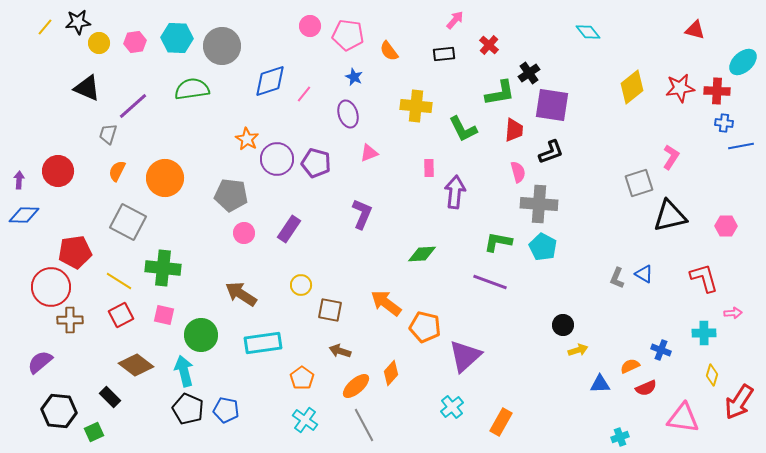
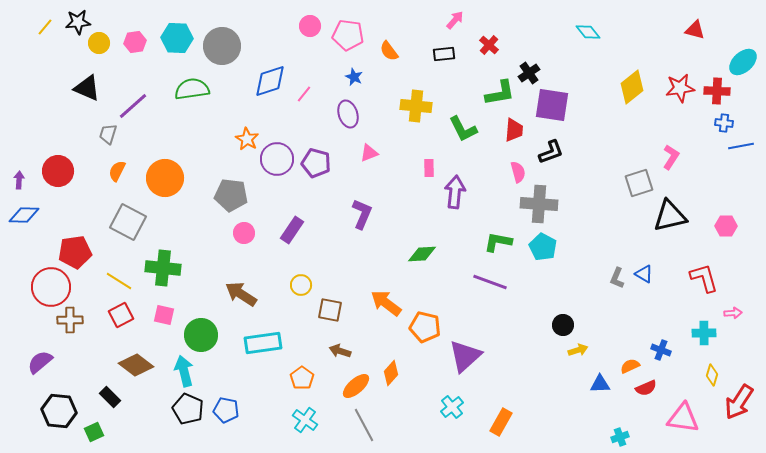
purple rectangle at (289, 229): moved 3 px right, 1 px down
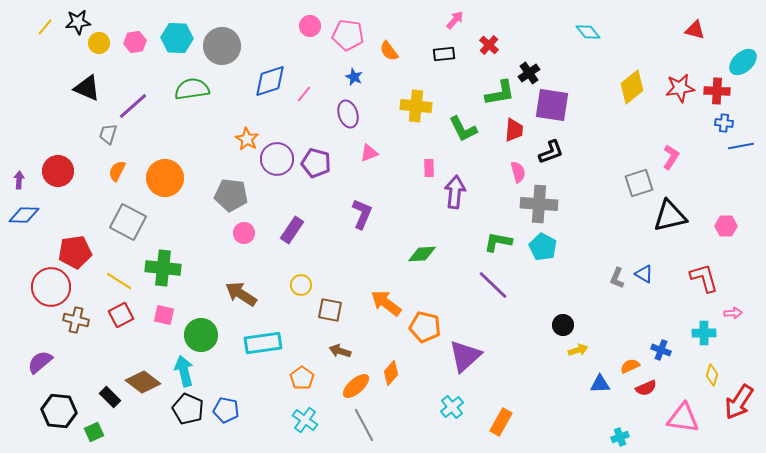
purple line at (490, 282): moved 3 px right, 3 px down; rotated 24 degrees clockwise
brown cross at (70, 320): moved 6 px right; rotated 15 degrees clockwise
brown diamond at (136, 365): moved 7 px right, 17 px down
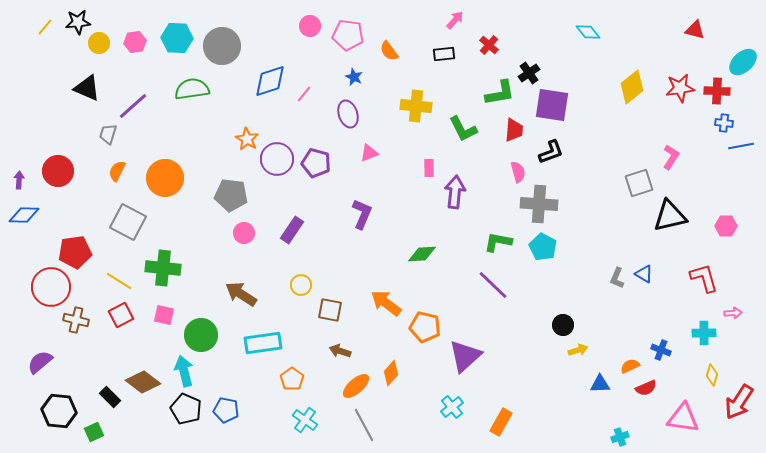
orange pentagon at (302, 378): moved 10 px left, 1 px down
black pentagon at (188, 409): moved 2 px left
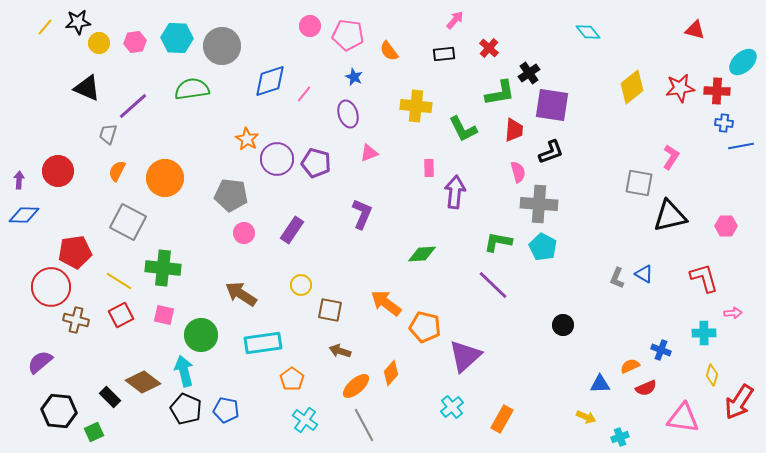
red cross at (489, 45): moved 3 px down
gray square at (639, 183): rotated 28 degrees clockwise
yellow arrow at (578, 350): moved 8 px right, 67 px down; rotated 42 degrees clockwise
orange rectangle at (501, 422): moved 1 px right, 3 px up
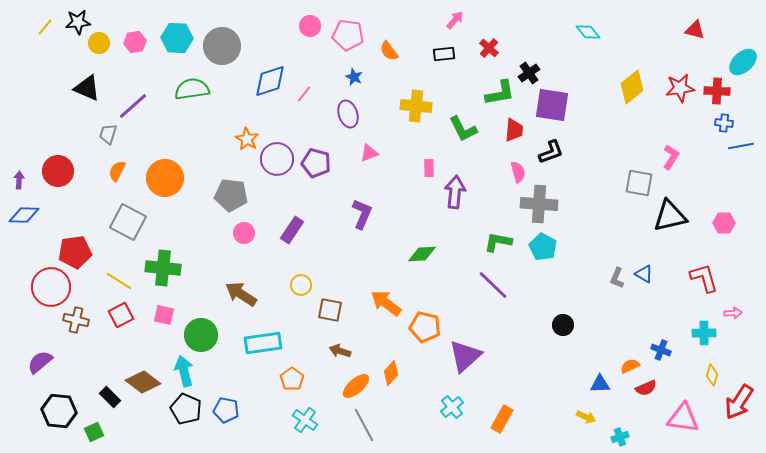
pink hexagon at (726, 226): moved 2 px left, 3 px up
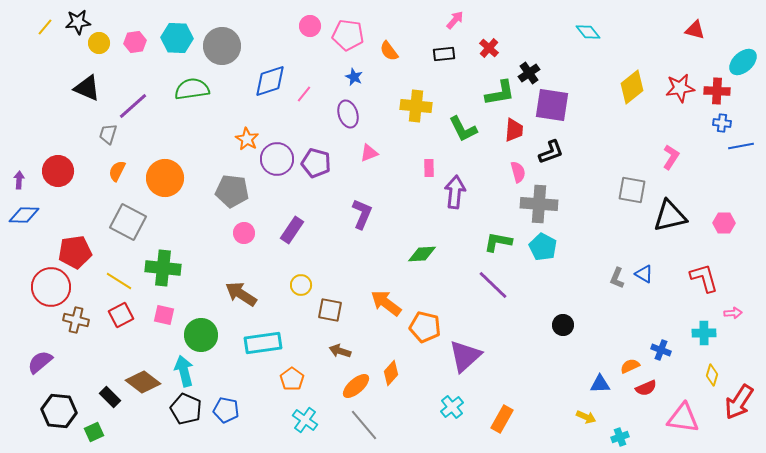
blue cross at (724, 123): moved 2 px left
gray square at (639, 183): moved 7 px left, 7 px down
gray pentagon at (231, 195): moved 1 px right, 4 px up
gray line at (364, 425): rotated 12 degrees counterclockwise
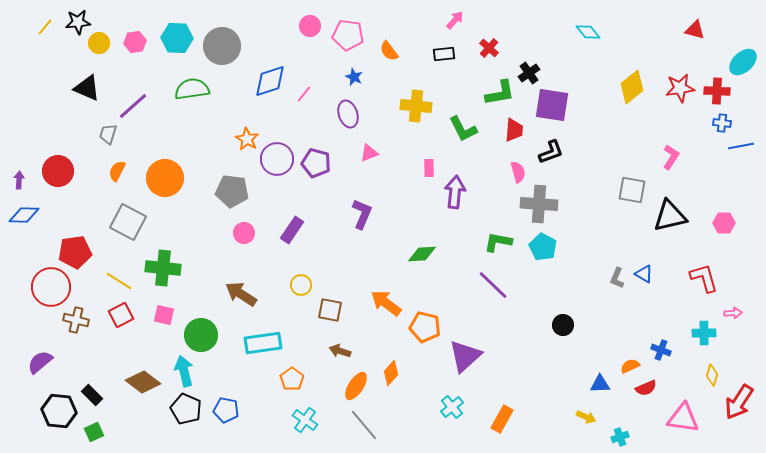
orange ellipse at (356, 386): rotated 16 degrees counterclockwise
black rectangle at (110, 397): moved 18 px left, 2 px up
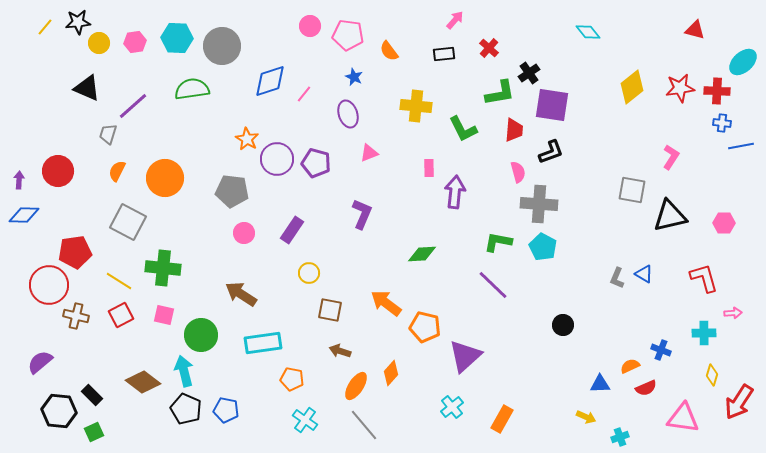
yellow circle at (301, 285): moved 8 px right, 12 px up
red circle at (51, 287): moved 2 px left, 2 px up
brown cross at (76, 320): moved 4 px up
orange pentagon at (292, 379): rotated 25 degrees counterclockwise
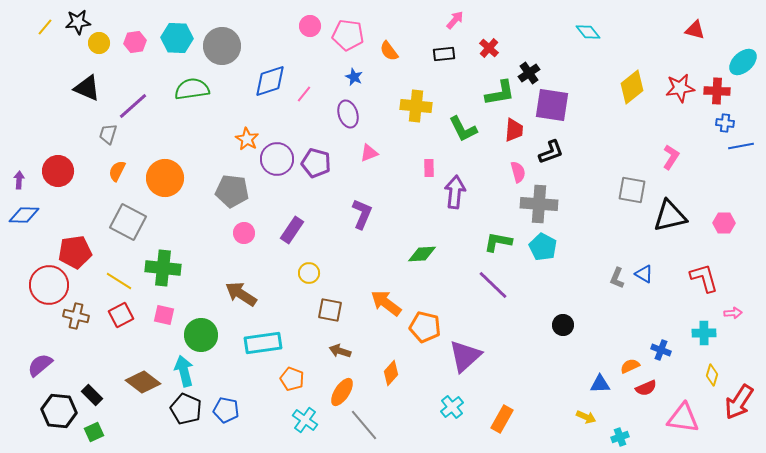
blue cross at (722, 123): moved 3 px right
purple semicircle at (40, 362): moved 3 px down
orange pentagon at (292, 379): rotated 10 degrees clockwise
orange ellipse at (356, 386): moved 14 px left, 6 px down
